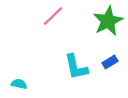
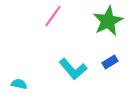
pink line: rotated 10 degrees counterclockwise
cyan L-shape: moved 3 px left, 2 px down; rotated 28 degrees counterclockwise
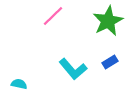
pink line: rotated 10 degrees clockwise
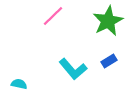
blue rectangle: moved 1 px left, 1 px up
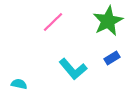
pink line: moved 6 px down
blue rectangle: moved 3 px right, 3 px up
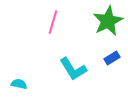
pink line: rotated 30 degrees counterclockwise
cyan L-shape: rotated 8 degrees clockwise
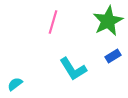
blue rectangle: moved 1 px right, 2 px up
cyan semicircle: moved 4 px left; rotated 49 degrees counterclockwise
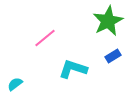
pink line: moved 8 px left, 16 px down; rotated 35 degrees clockwise
cyan L-shape: rotated 140 degrees clockwise
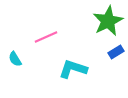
pink line: moved 1 px right, 1 px up; rotated 15 degrees clockwise
blue rectangle: moved 3 px right, 4 px up
cyan semicircle: moved 25 px up; rotated 84 degrees counterclockwise
